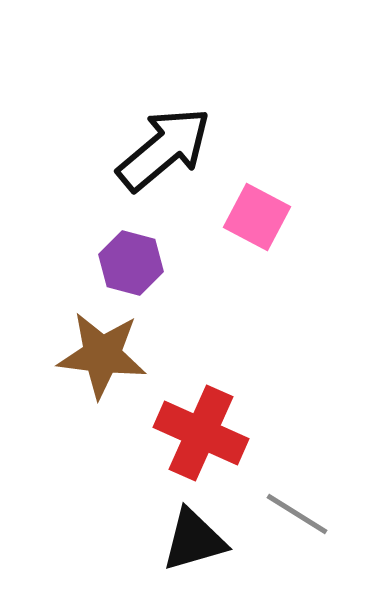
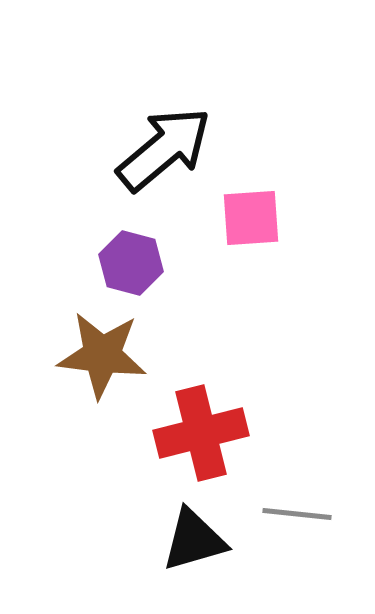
pink square: moved 6 px left, 1 px down; rotated 32 degrees counterclockwise
red cross: rotated 38 degrees counterclockwise
gray line: rotated 26 degrees counterclockwise
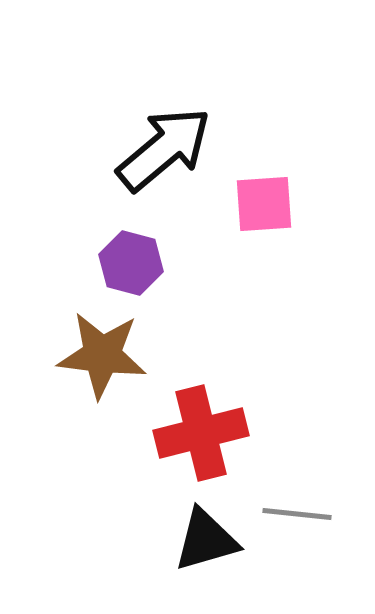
pink square: moved 13 px right, 14 px up
black triangle: moved 12 px right
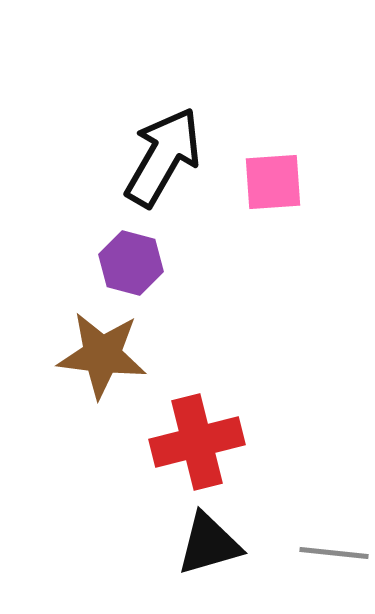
black arrow: moved 1 px left, 8 px down; rotated 20 degrees counterclockwise
pink square: moved 9 px right, 22 px up
red cross: moved 4 px left, 9 px down
gray line: moved 37 px right, 39 px down
black triangle: moved 3 px right, 4 px down
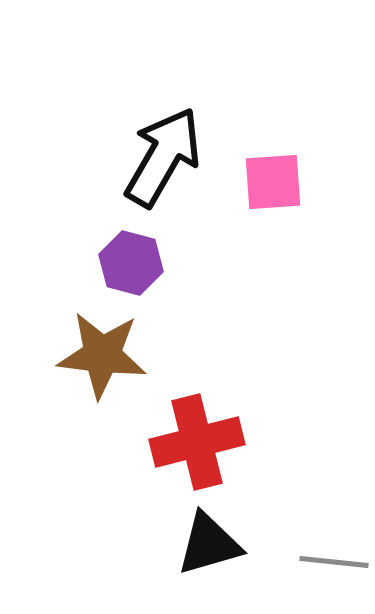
gray line: moved 9 px down
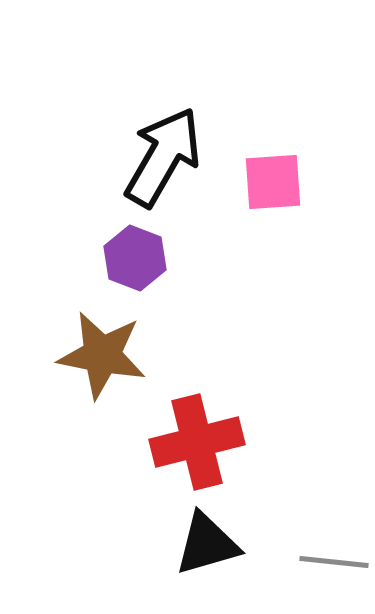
purple hexagon: moved 4 px right, 5 px up; rotated 6 degrees clockwise
brown star: rotated 4 degrees clockwise
black triangle: moved 2 px left
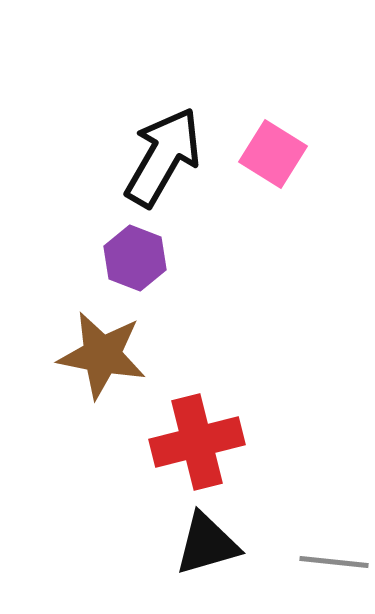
pink square: moved 28 px up; rotated 36 degrees clockwise
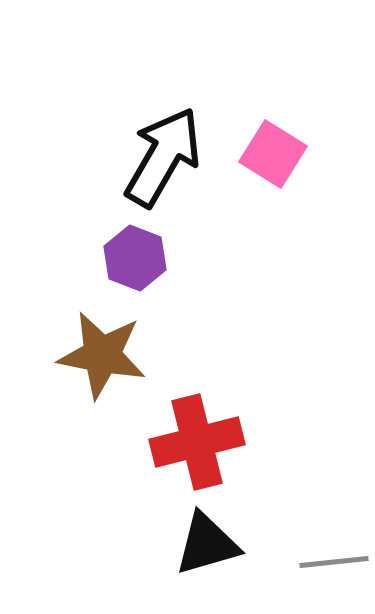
gray line: rotated 12 degrees counterclockwise
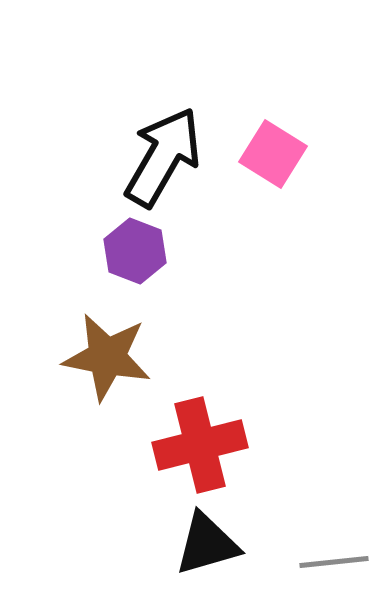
purple hexagon: moved 7 px up
brown star: moved 5 px right, 2 px down
red cross: moved 3 px right, 3 px down
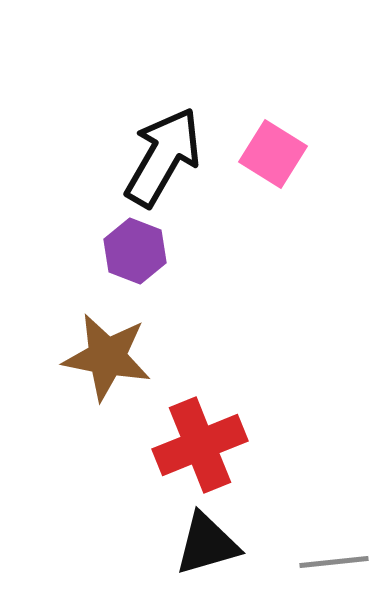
red cross: rotated 8 degrees counterclockwise
